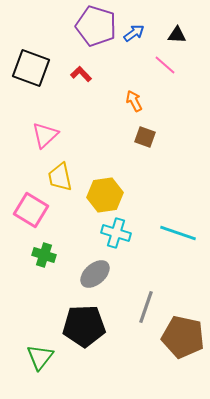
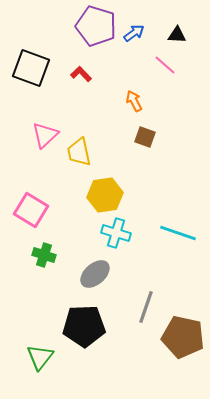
yellow trapezoid: moved 19 px right, 25 px up
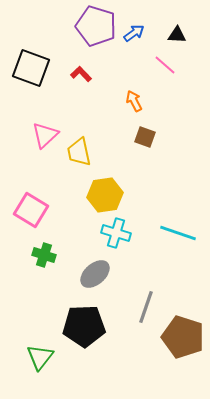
brown pentagon: rotated 6 degrees clockwise
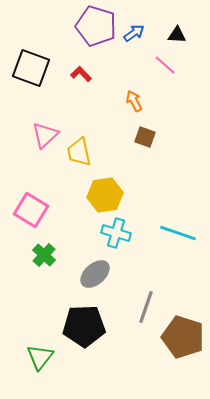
green cross: rotated 25 degrees clockwise
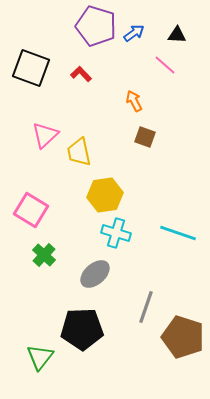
black pentagon: moved 2 px left, 3 px down
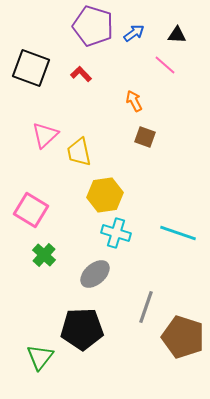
purple pentagon: moved 3 px left
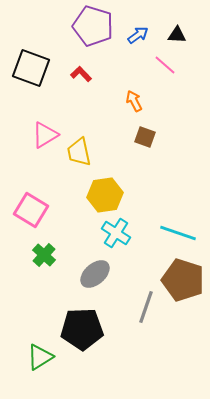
blue arrow: moved 4 px right, 2 px down
pink triangle: rotated 12 degrees clockwise
cyan cross: rotated 16 degrees clockwise
brown pentagon: moved 57 px up
green triangle: rotated 20 degrees clockwise
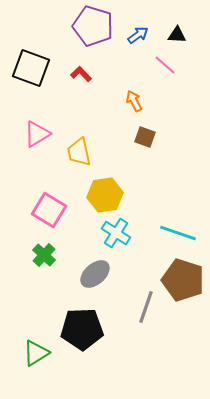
pink triangle: moved 8 px left, 1 px up
pink square: moved 18 px right
green triangle: moved 4 px left, 4 px up
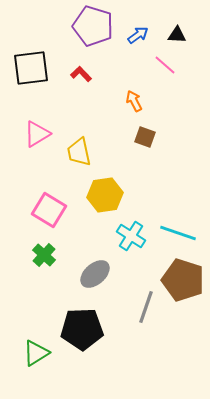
black square: rotated 27 degrees counterclockwise
cyan cross: moved 15 px right, 3 px down
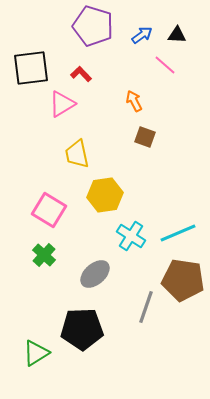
blue arrow: moved 4 px right
pink triangle: moved 25 px right, 30 px up
yellow trapezoid: moved 2 px left, 2 px down
cyan line: rotated 42 degrees counterclockwise
brown pentagon: rotated 9 degrees counterclockwise
